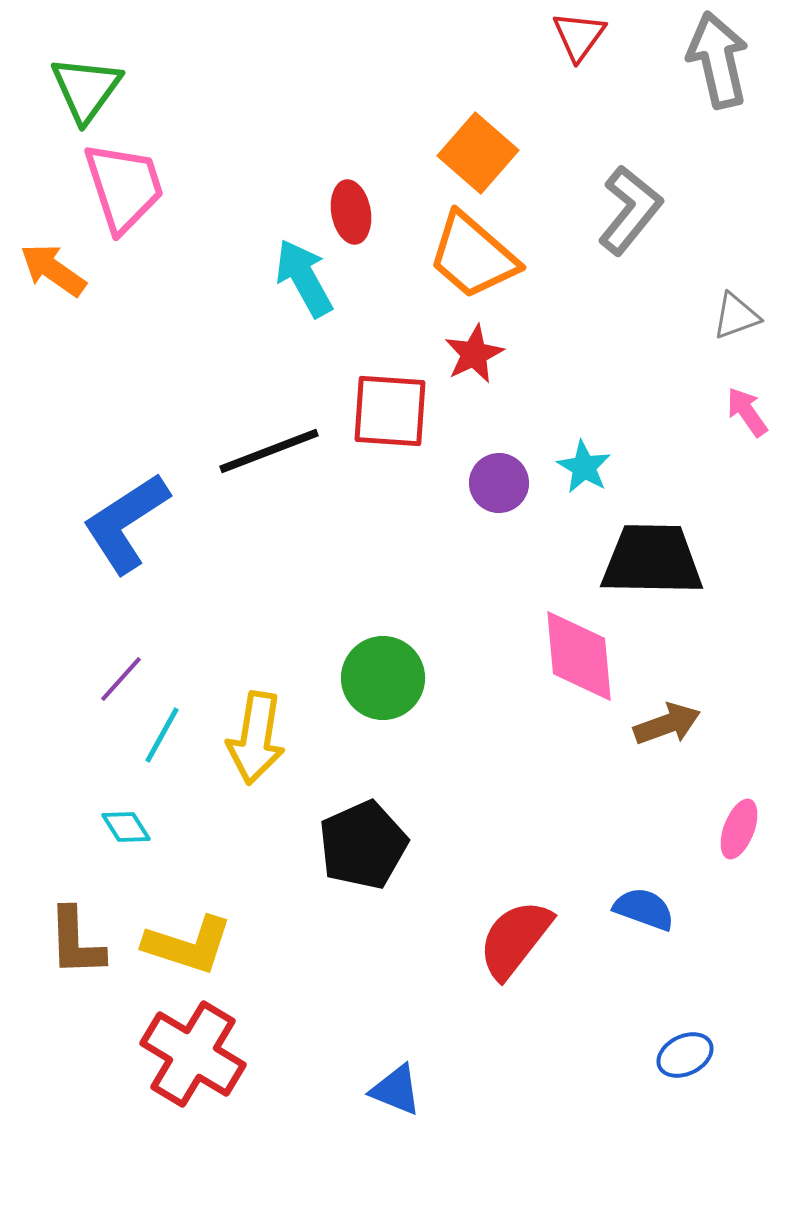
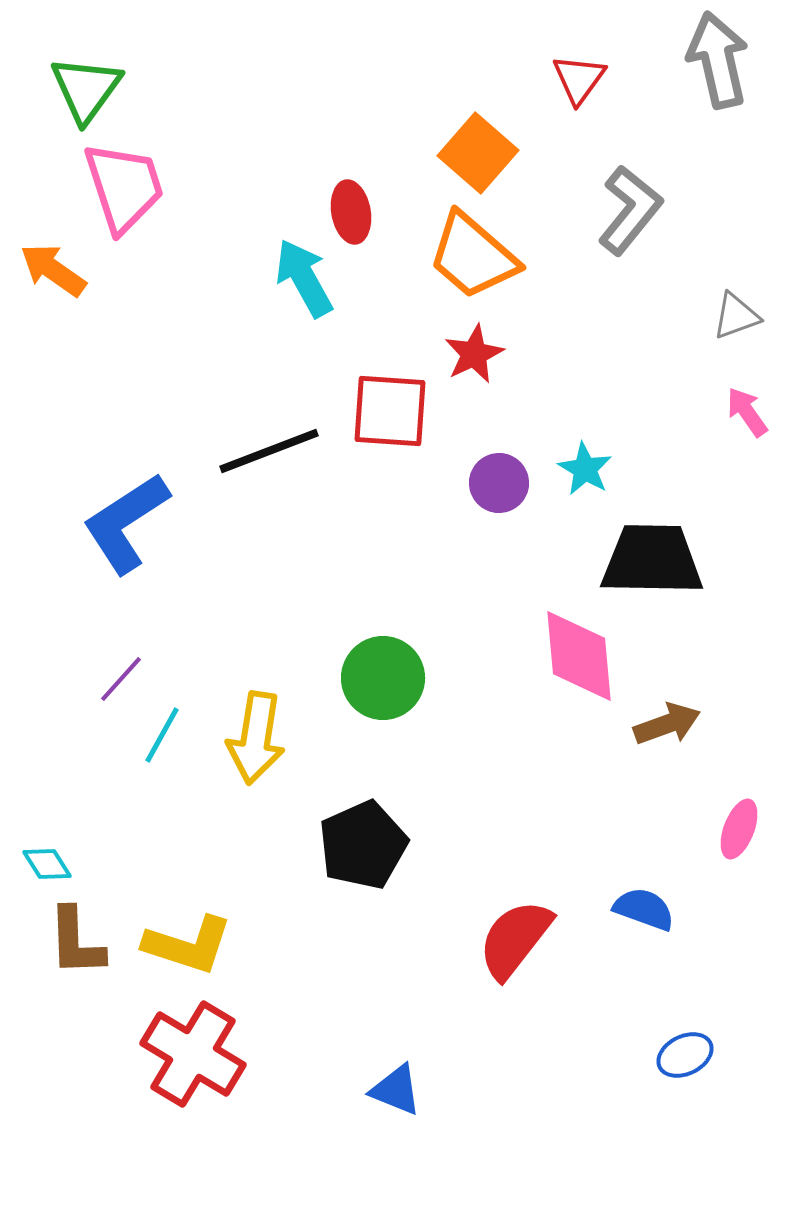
red triangle: moved 43 px down
cyan star: moved 1 px right, 2 px down
cyan diamond: moved 79 px left, 37 px down
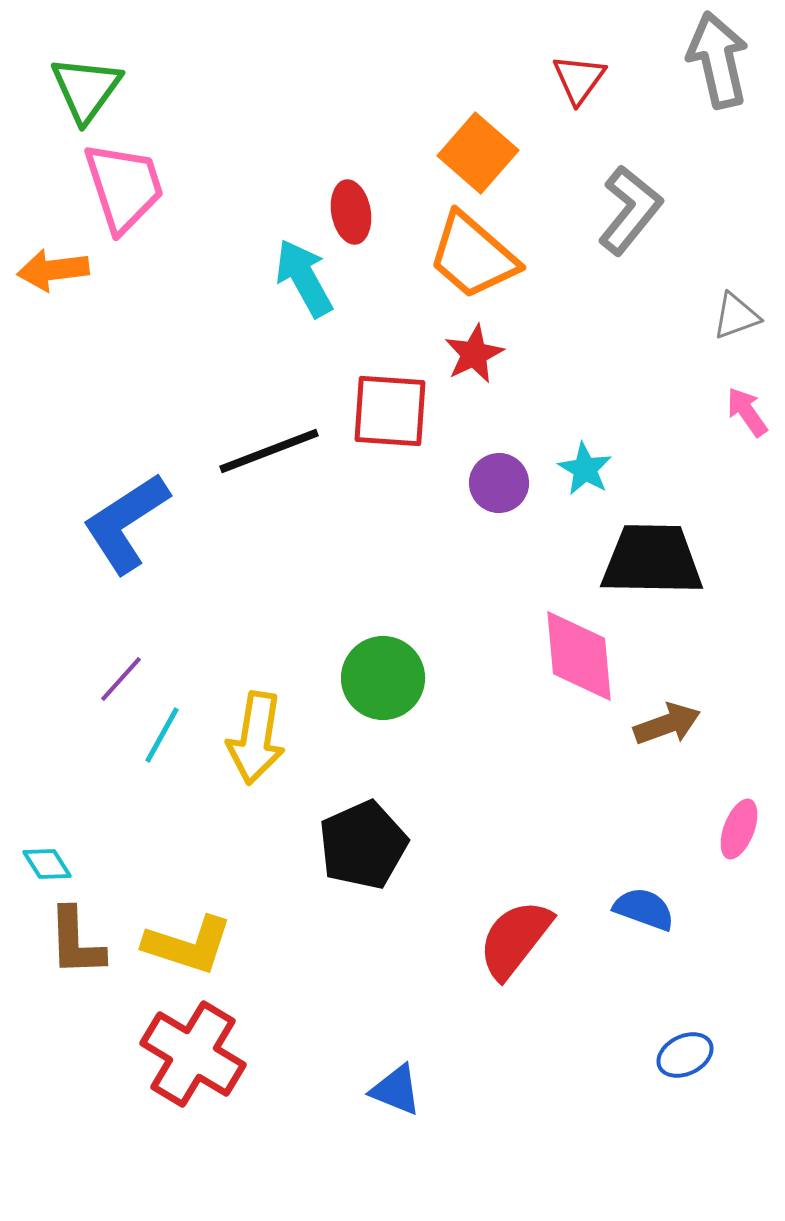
orange arrow: rotated 42 degrees counterclockwise
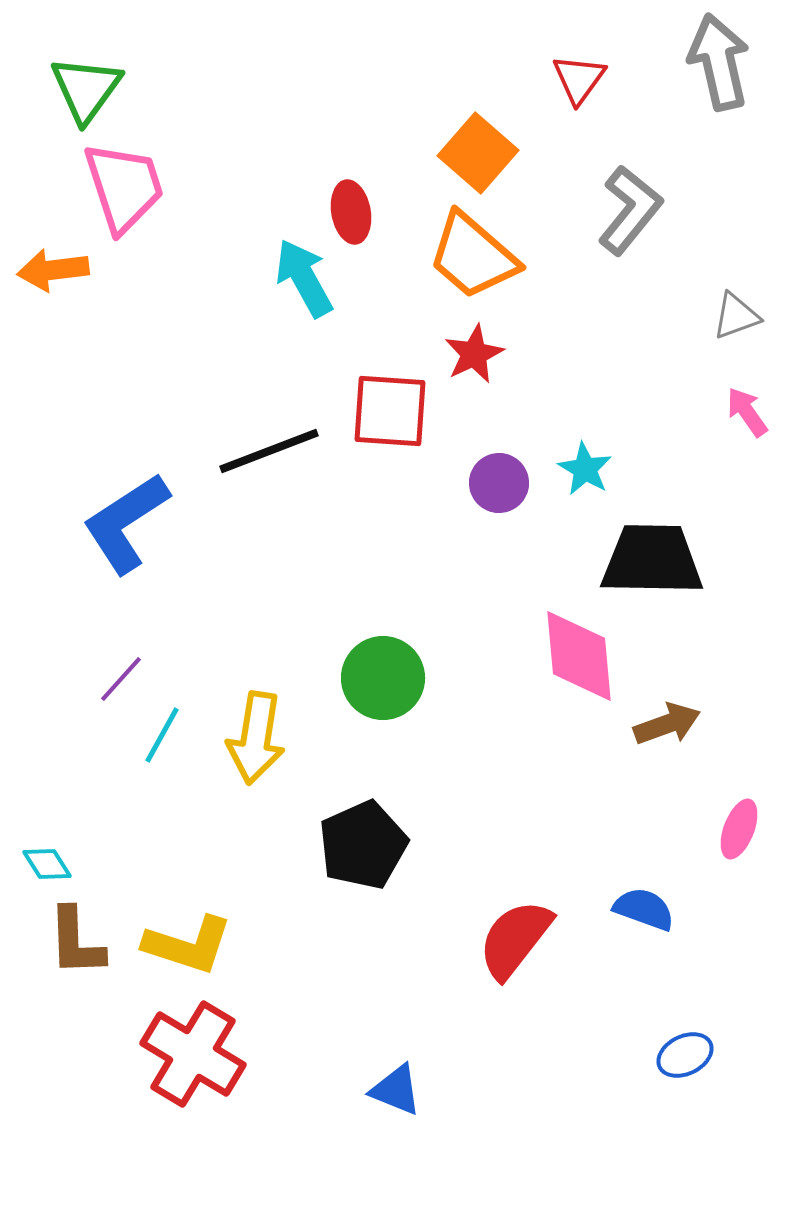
gray arrow: moved 1 px right, 2 px down
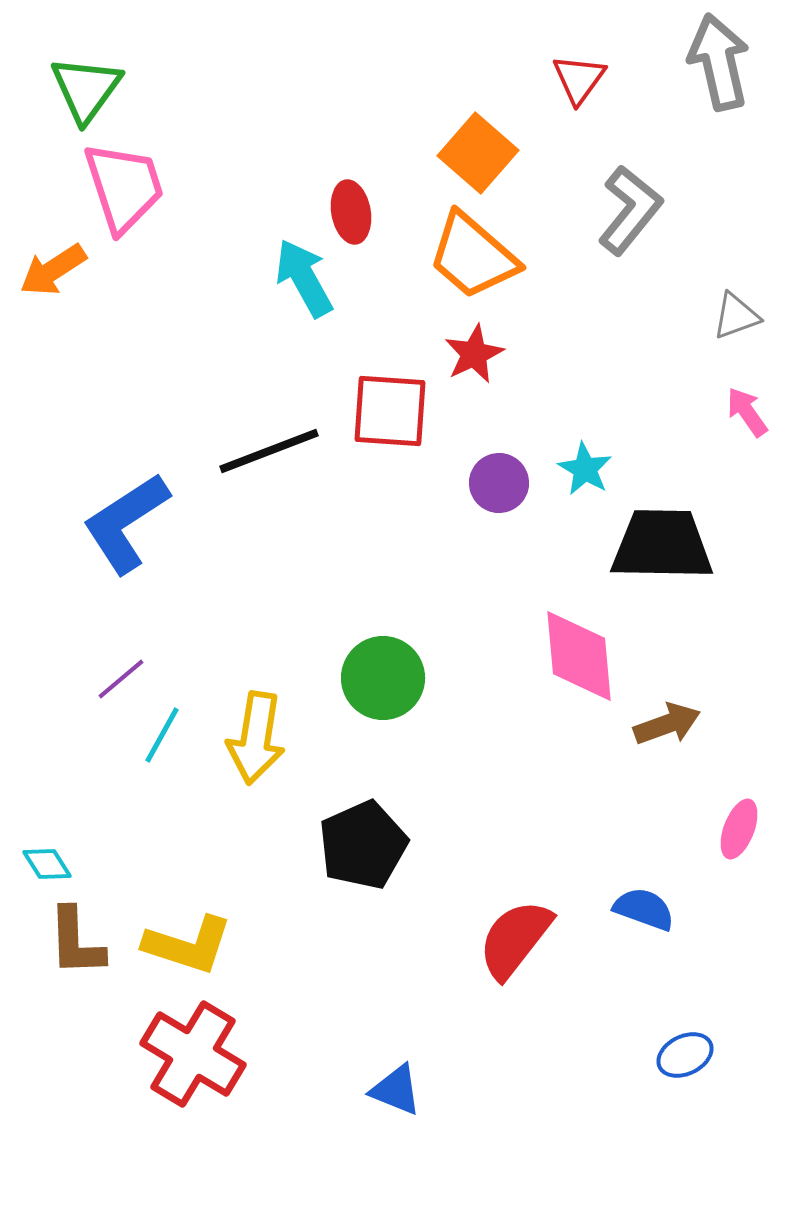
orange arrow: rotated 26 degrees counterclockwise
black trapezoid: moved 10 px right, 15 px up
purple line: rotated 8 degrees clockwise
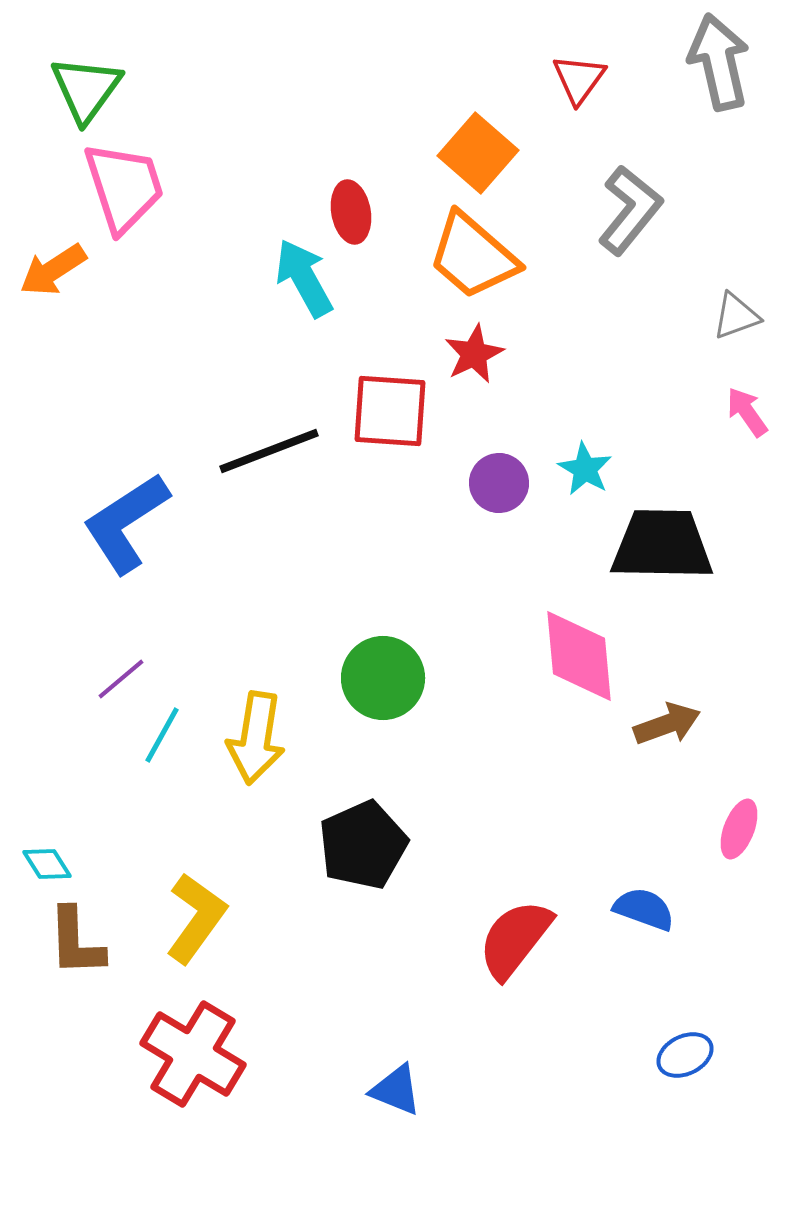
yellow L-shape: moved 8 px right, 27 px up; rotated 72 degrees counterclockwise
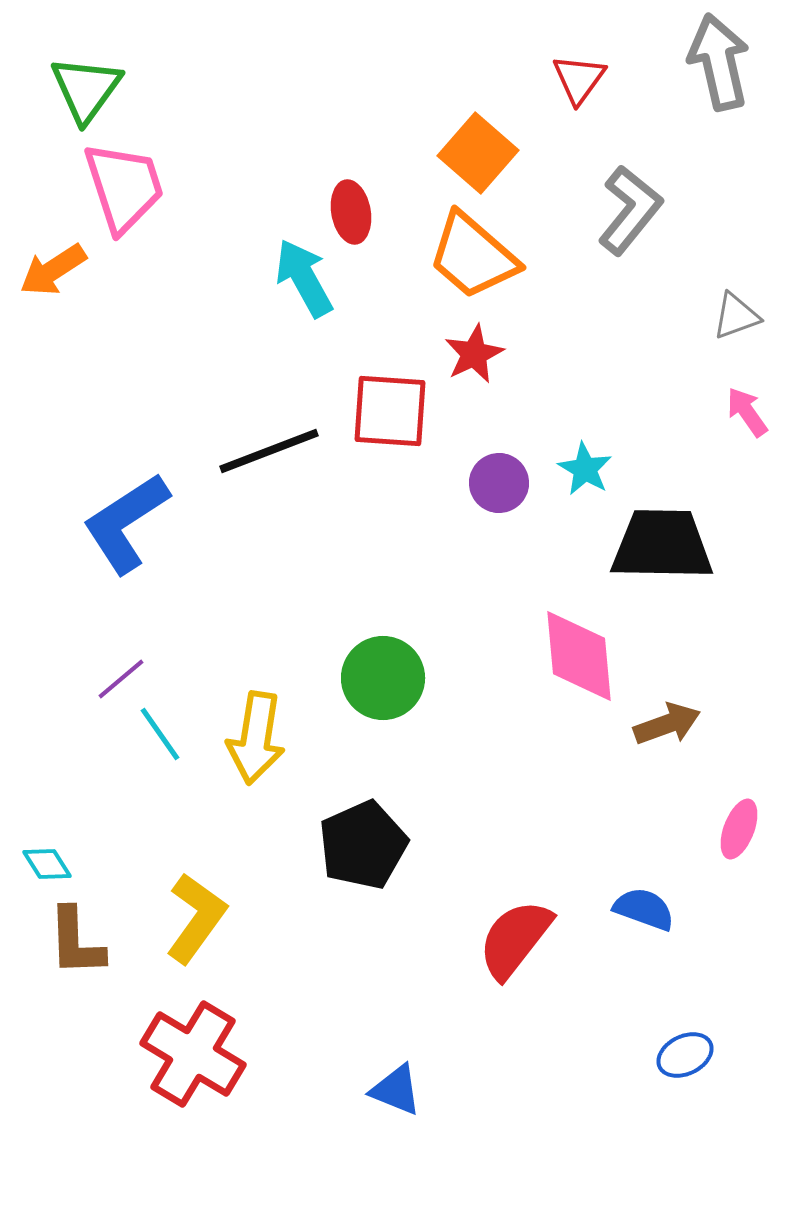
cyan line: moved 2 px left, 1 px up; rotated 64 degrees counterclockwise
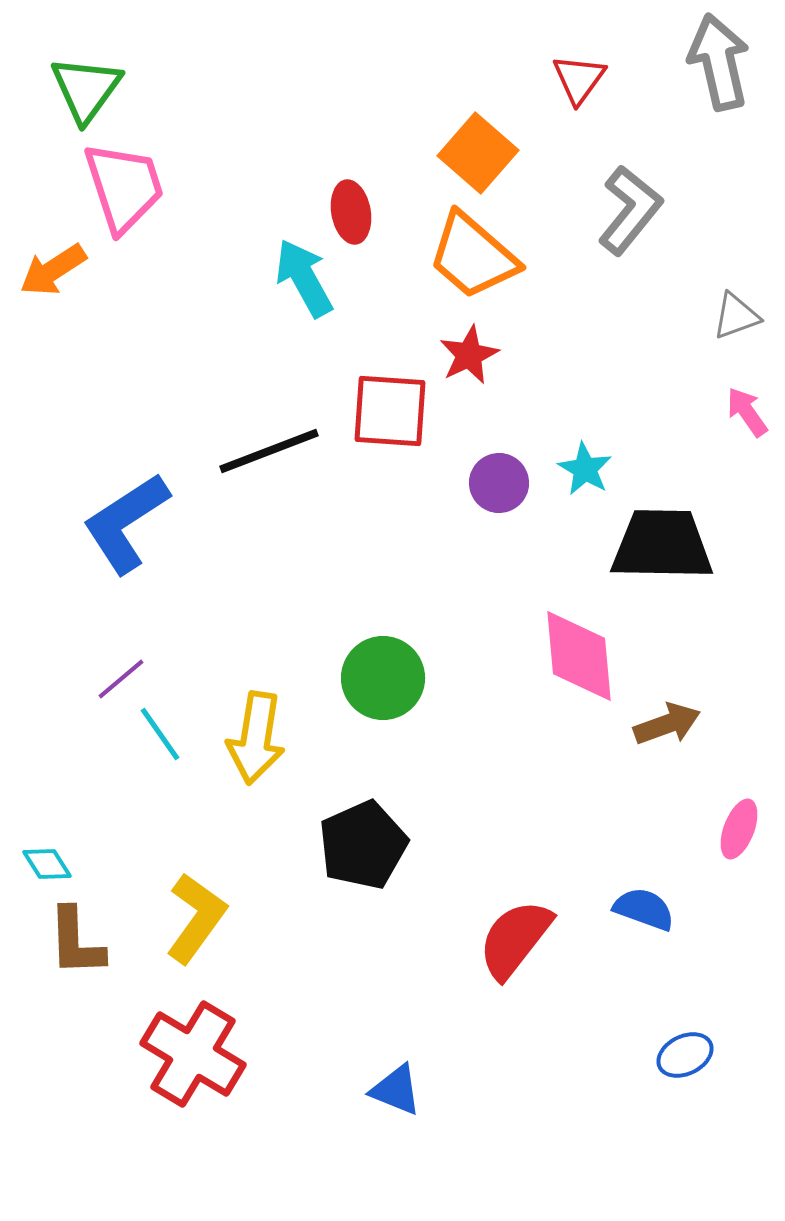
red star: moved 5 px left, 1 px down
